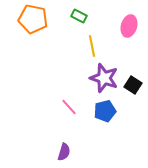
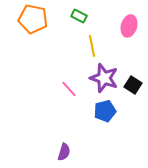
pink line: moved 18 px up
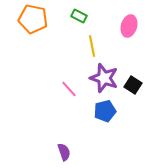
purple semicircle: rotated 36 degrees counterclockwise
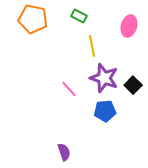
black square: rotated 12 degrees clockwise
blue pentagon: rotated 10 degrees clockwise
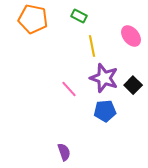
pink ellipse: moved 2 px right, 10 px down; rotated 55 degrees counterclockwise
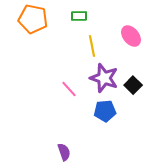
green rectangle: rotated 28 degrees counterclockwise
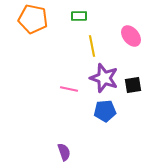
black square: rotated 36 degrees clockwise
pink line: rotated 36 degrees counterclockwise
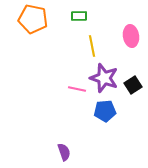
pink ellipse: rotated 30 degrees clockwise
black square: rotated 24 degrees counterclockwise
pink line: moved 8 px right
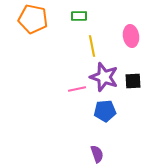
purple star: moved 1 px up
black square: moved 4 px up; rotated 30 degrees clockwise
pink line: rotated 24 degrees counterclockwise
purple semicircle: moved 33 px right, 2 px down
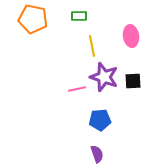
blue pentagon: moved 5 px left, 9 px down
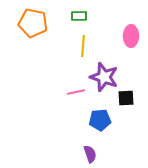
orange pentagon: moved 4 px down
pink ellipse: rotated 10 degrees clockwise
yellow line: moved 9 px left; rotated 15 degrees clockwise
black square: moved 7 px left, 17 px down
pink line: moved 1 px left, 3 px down
purple semicircle: moved 7 px left
